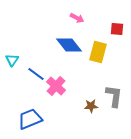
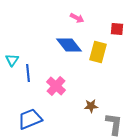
blue line: moved 8 px left, 1 px up; rotated 48 degrees clockwise
gray L-shape: moved 28 px down
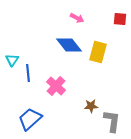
red square: moved 3 px right, 10 px up
blue trapezoid: rotated 20 degrees counterclockwise
gray L-shape: moved 2 px left, 3 px up
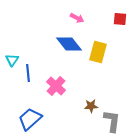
blue diamond: moved 1 px up
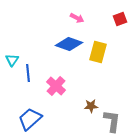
red square: rotated 24 degrees counterclockwise
blue diamond: rotated 32 degrees counterclockwise
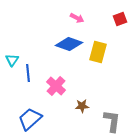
brown star: moved 9 px left
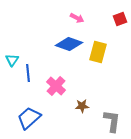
blue trapezoid: moved 1 px left, 1 px up
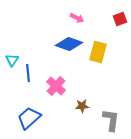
gray L-shape: moved 1 px left, 1 px up
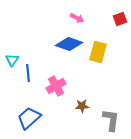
pink cross: rotated 18 degrees clockwise
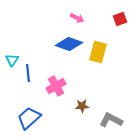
gray L-shape: rotated 70 degrees counterclockwise
